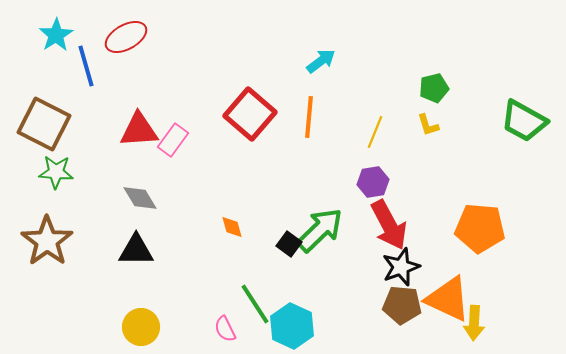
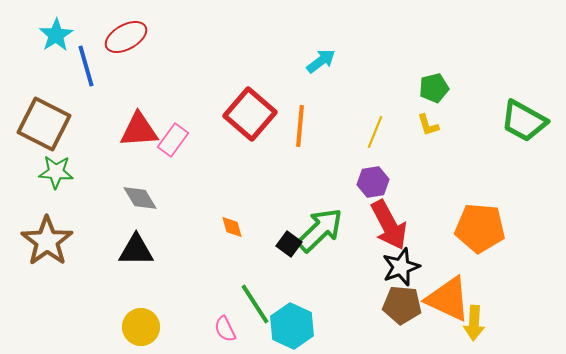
orange line: moved 9 px left, 9 px down
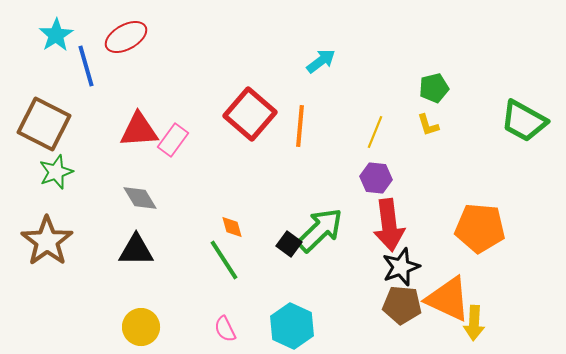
green star: rotated 24 degrees counterclockwise
purple hexagon: moved 3 px right, 4 px up; rotated 16 degrees clockwise
red arrow: rotated 21 degrees clockwise
green line: moved 31 px left, 44 px up
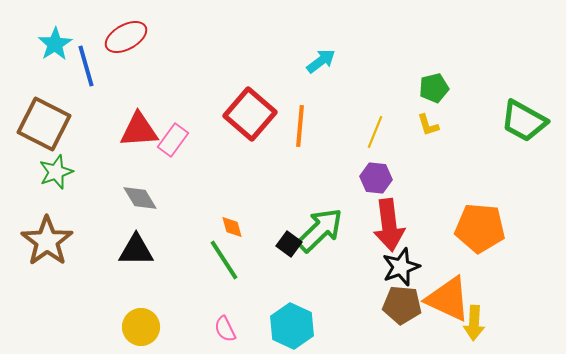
cyan star: moved 1 px left, 9 px down
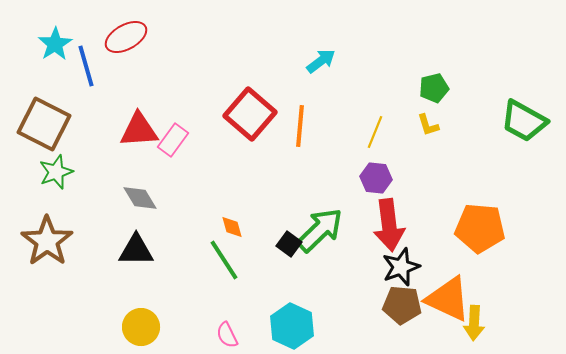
pink semicircle: moved 2 px right, 6 px down
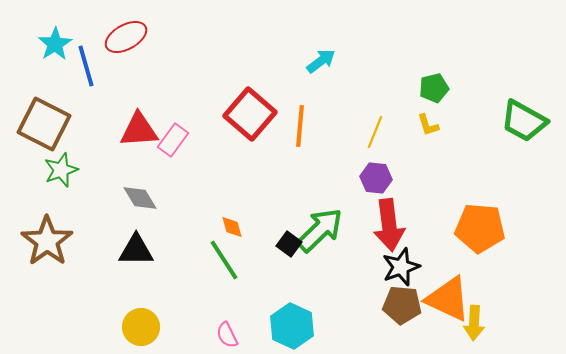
green star: moved 5 px right, 2 px up
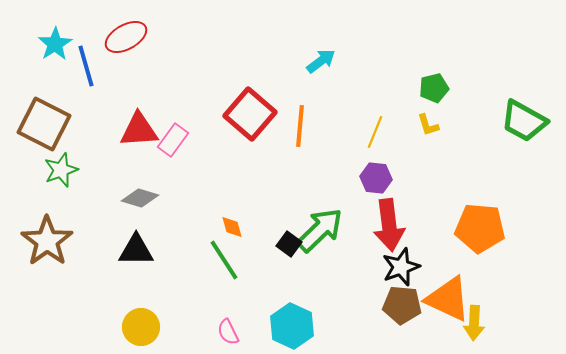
gray diamond: rotated 42 degrees counterclockwise
pink semicircle: moved 1 px right, 3 px up
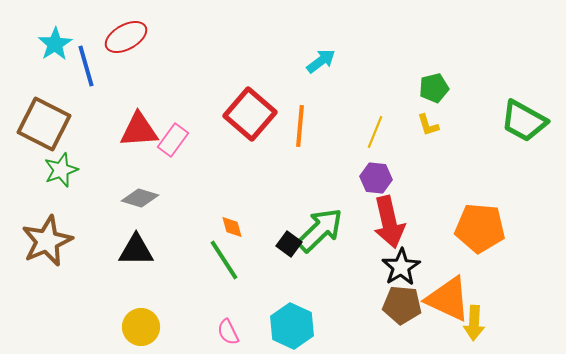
red arrow: moved 3 px up; rotated 6 degrees counterclockwise
brown star: rotated 12 degrees clockwise
black star: rotated 12 degrees counterclockwise
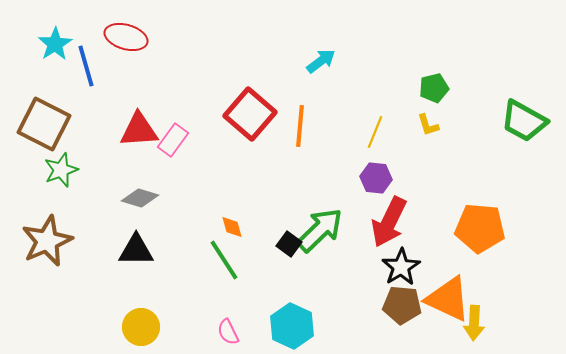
red ellipse: rotated 45 degrees clockwise
red arrow: rotated 39 degrees clockwise
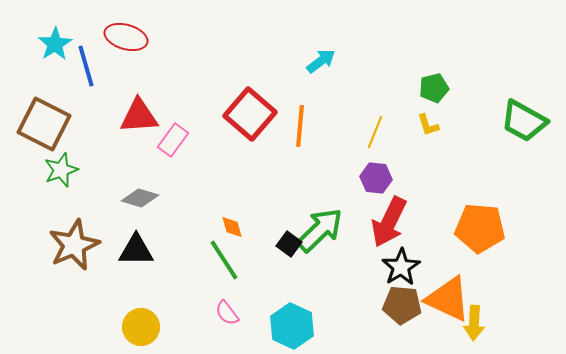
red triangle: moved 14 px up
brown star: moved 27 px right, 4 px down
pink semicircle: moved 1 px left, 19 px up; rotated 12 degrees counterclockwise
